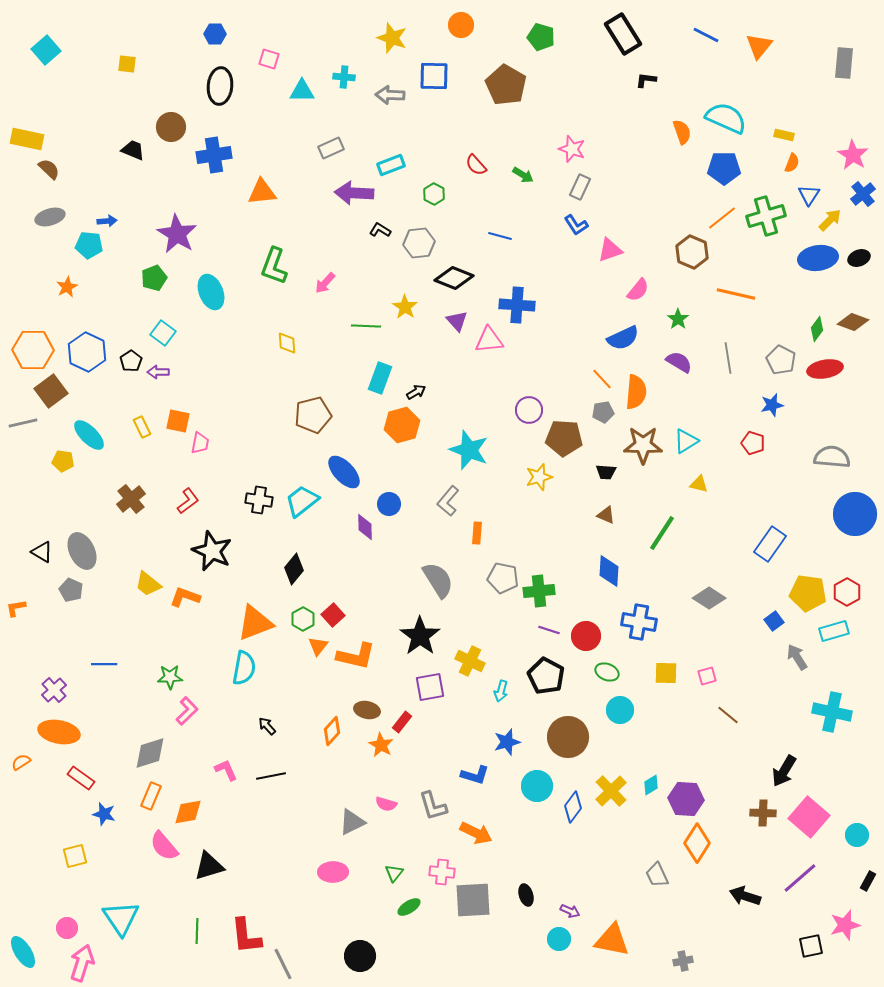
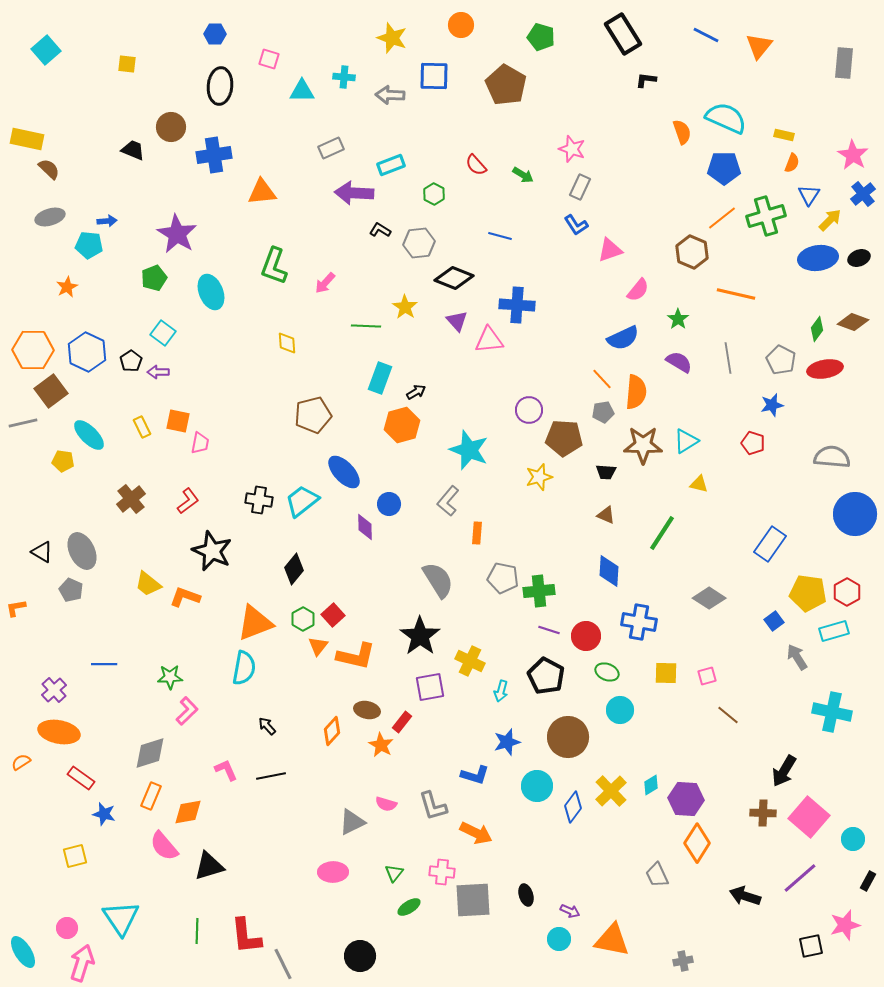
cyan circle at (857, 835): moved 4 px left, 4 px down
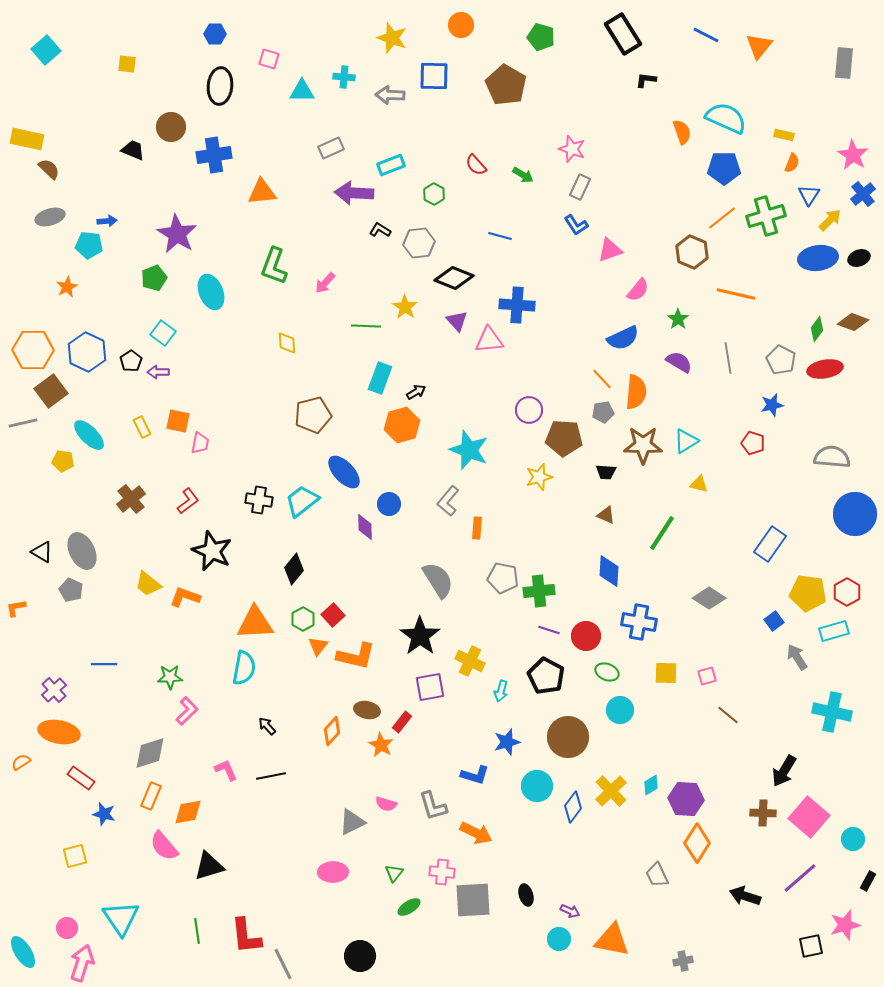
orange rectangle at (477, 533): moved 5 px up
orange triangle at (255, 623): rotated 18 degrees clockwise
green line at (197, 931): rotated 10 degrees counterclockwise
